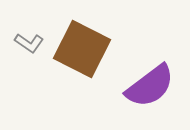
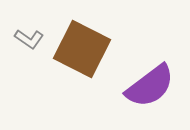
gray L-shape: moved 4 px up
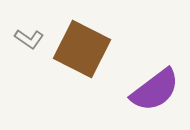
purple semicircle: moved 5 px right, 4 px down
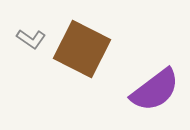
gray L-shape: moved 2 px right
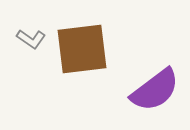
brown square: rotated 34 degrees counterclockwise
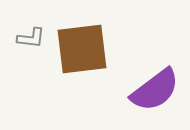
gray L-shape: moved 1 px up; rotated 28 degrees counterclockwise
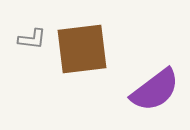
gray L-shape: moved 1 px right, 1 px down
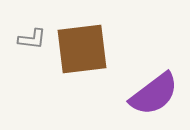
purple semicircle: moved 1 px left, 4 px down
